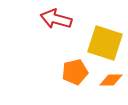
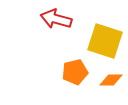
yellow square: moved 2 px up
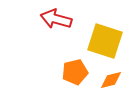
orange diamond: rotated 15 degrees counterclockwise
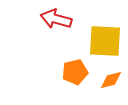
yellow square: rotated 15 degrees counterclockwise
